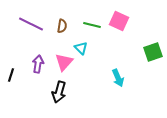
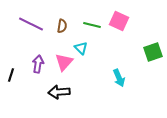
cyan arrow: moved 1 px right
black arrow: rotated 70 degrees clockwise
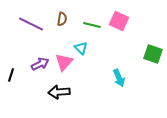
brown semicircle: moved 7 px up
green square: moved 2 px down; rotated 36 degrees clockwise
purple arrow: moved 2 px right; rotated 54 degrees clockwise
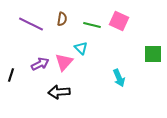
green square: rotated 18 degrees counterclockwise
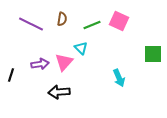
green line: rotated 36 degrees counterclockwise
purple arrow: rotated 18 degrees clockwise
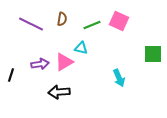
cyan triangle: rotated 32 degrees counterclockwise
pink triangle: rotated 18 degrees clockwise
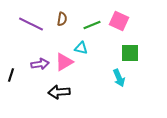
green square: moved 23 px left, 1 px up
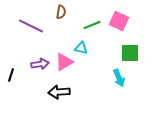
brown semicircle: moved 1 px left, 7 px up
purple line: moved 2 px down
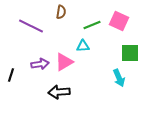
cyan triangle: moved 2 px right, 2 px up; rotated 16 degrees counterclockwise
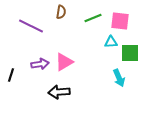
pink square: moved 1 px right; rotated 18 degrees counterclockwise
green line: moved 1 px right, 7 px up
cyan triangle: moved 28 px right, 4 px up
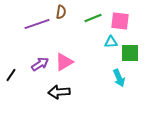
purple line: moved 6 px right, 2 px up; rotated 45 degrees counterclockwise
purple arrow: rotated 24 degrees counterclockwise
black line: rotated 16 degrees clockwise
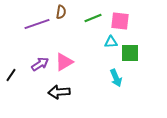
cyan arrow: moved 3 px left
